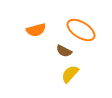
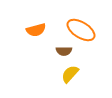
brown semicircle: rotated 28 degrees counterclockwise
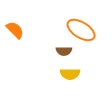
orange semicircle: moved 21 px left; rotated 120 degrees counterclockwise
yellow semicircle: rotated 132 degrees counterclockwise
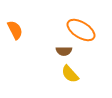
orange semicircle: rotated 18 degrees clockwise
yellow semicircle: rotated 48 degrees clockwise
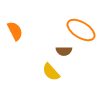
orange semicircle: moved 1 px down
yellow semicircle: moved 19 px left, 2 px up
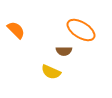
orange semicircle: moved 1 px right, 1 px up; rotated 18 degrees counterclockwise
yellow semicircle: rotated 24 degrees counterclockwise
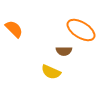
orange semicircle: moved 2 px left, 1 px up
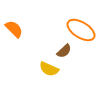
brown semicircle: rotated 42 degrees counterclockwise
yellow semicircle: moved 2 px left, 3 px up
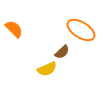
brown semicircle: moved 2 px left, 1 px down
yellow semicircle: moved 2 px left; rotated 48 degrees counterclockwise
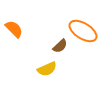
orange ellipse: moved 2 px right, 1 px down
brown semicircle: moved 2 px left, 6 px up
